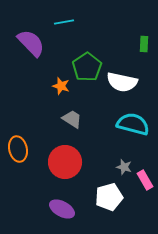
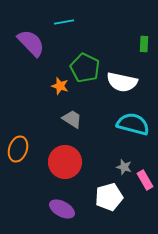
green pentagon: moved 2 px left, 1 px down; rotated 12 degrees counterclockwise
orange star: moved 1 px left
orange ellipse: rotated 30 degrees clockwise
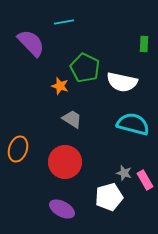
gray star: moved 6 px down
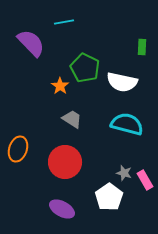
green rectangle: moved 2 px left, 3 px down
orange star: rotated 18 degrees clockwise
cyan semicircle: moved 6 px left
white pentagon: rotated 20 degrees counterclockwise
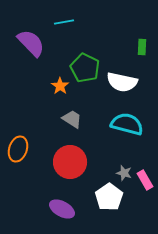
red circle: moved 5 px right
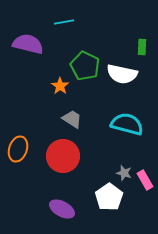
purple semicircle: moved 3 px left, 1 px down; rotated 32 degrees counterclockwise
green pentagon: moved 2 px up
white semicircle: moved 8 px up
red circle: moved 7 px left, 6 px up
